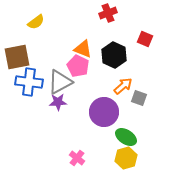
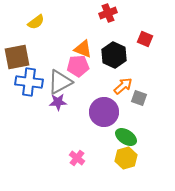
pink pentagon: rotated 30 degrees counterclockwise
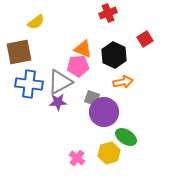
red square: rotated 35 degrees clockwise
brown square: moved 2 px right, 5 px up
blue cross: moved 2 px down
orange arrow: moved 4 px up; rotated 30 degrees clockwise
gray square: moved 47 px left
yellow hexagon: moved 17 px left, 5 px up
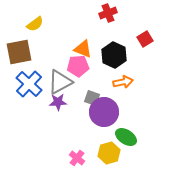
yellow semicircle: moved 1 px left, 2 px down
blue cross: rotated 36 degrees clockwise
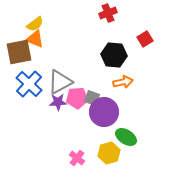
orange triangle: moved 48 px left, 10 px up
black hexagon: rotated 20 degrees counterclockwise
pink pentagon: moved 1 px left, 32 px down
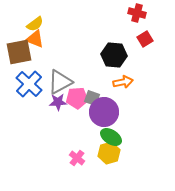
red cross: moved 29 px right; rotated 36 degrees clockwise
green ellipse: moved 15 px left
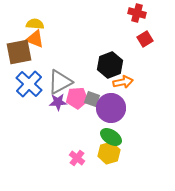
yellow semicircle: rotated 138 degrees counterclockwise
black hexagon: moved 4 px left, 10 px down; rotated 25 degrees counterclockwise
gray square: moved 1 px down
purple circle: moved 7 px right, 4 px up
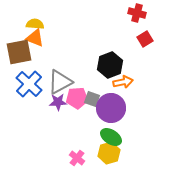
orange triangle: moved 1 px up
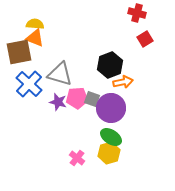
gray triangle: moved 8 px up; rotated 44 degrees clockwise
purple star: rotated 18 degrees clockwise
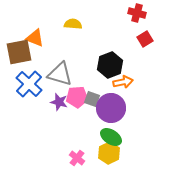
yellow semicircle: moved 38 px right
pink pentagon: moved 1 px up
purple star: moved 1 px right
yellow hexagon: rotated 10 degrees counterclockwise
